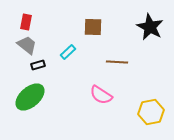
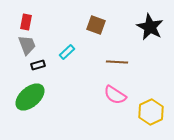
brown square: moved 3 px right, 2 px up; rotated 18 degrees clockwise
gray trapezoid: rotated 30 degrees clockwise
cyan rectangle: moved 1 px left
pink semicircle: moved 14 px right
yellow hexagon: rotated 15 degrees counterclockwise
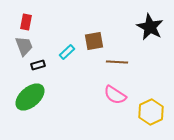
brown square: moved 2 px left, 16 px down; rotated 30 degrees counterclockwise
gray trapezoid: moved 3 px left, 1 px down
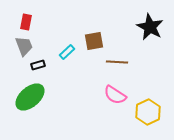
yellow hexagon: moved 3 px left
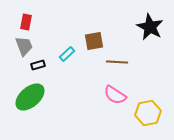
cyan rectangle: moved 2 px down
yellow hexagon: moved 1 px down; rotated 15 degrees clockwise
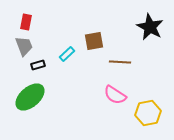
brown line: moved 3 px right
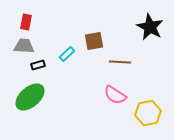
gray trapezoid: rotated 65 degrees counterclockwise
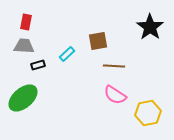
black star: rotated 8 degrees clockwise
brown square: moved 4 px right
brown line: moved 6 px left, 4 px down
green ellipse: moved 7 px left, 1 px down
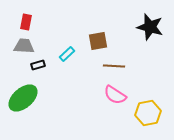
black star: rotated 20 degrees counterclockwise
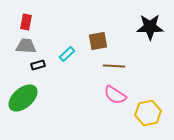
black star: rotated 16 degrees counterclockwise
gray trapezoid: moved 2 px right
